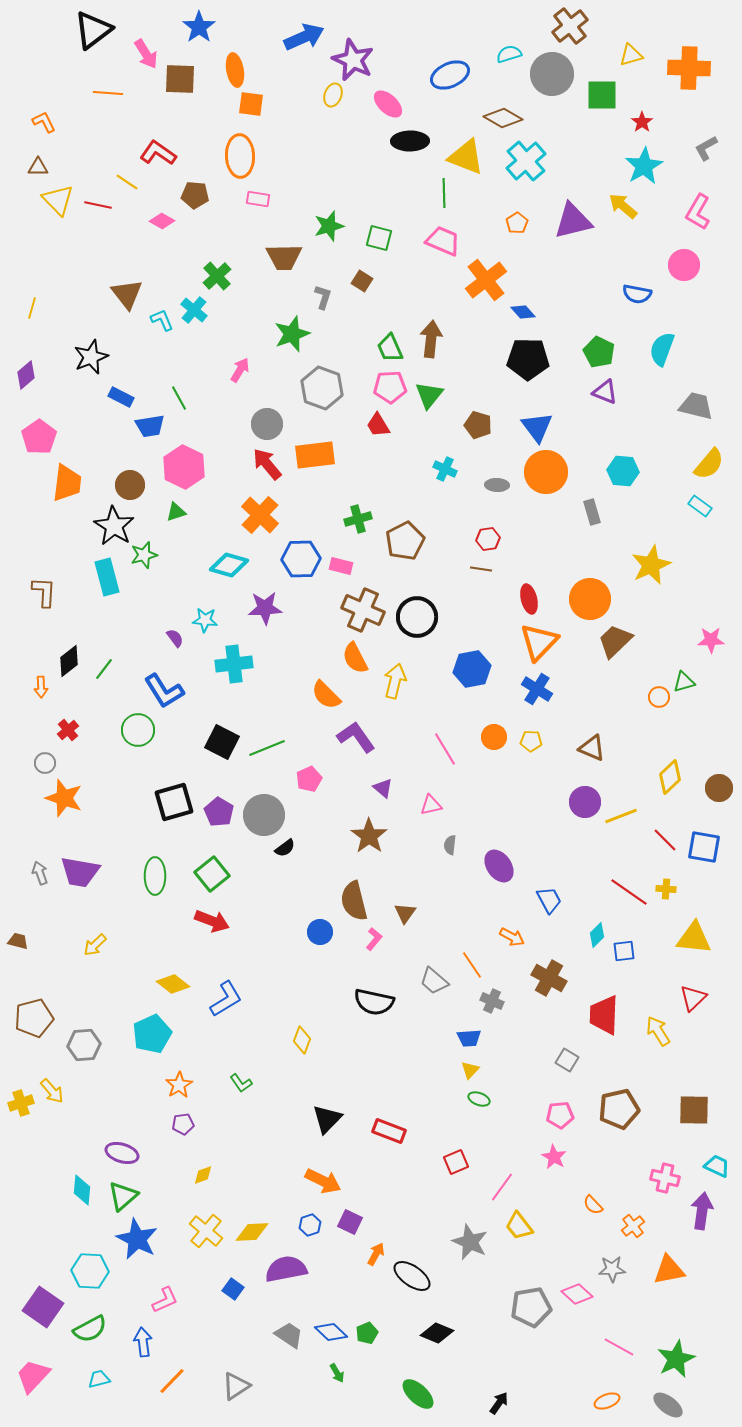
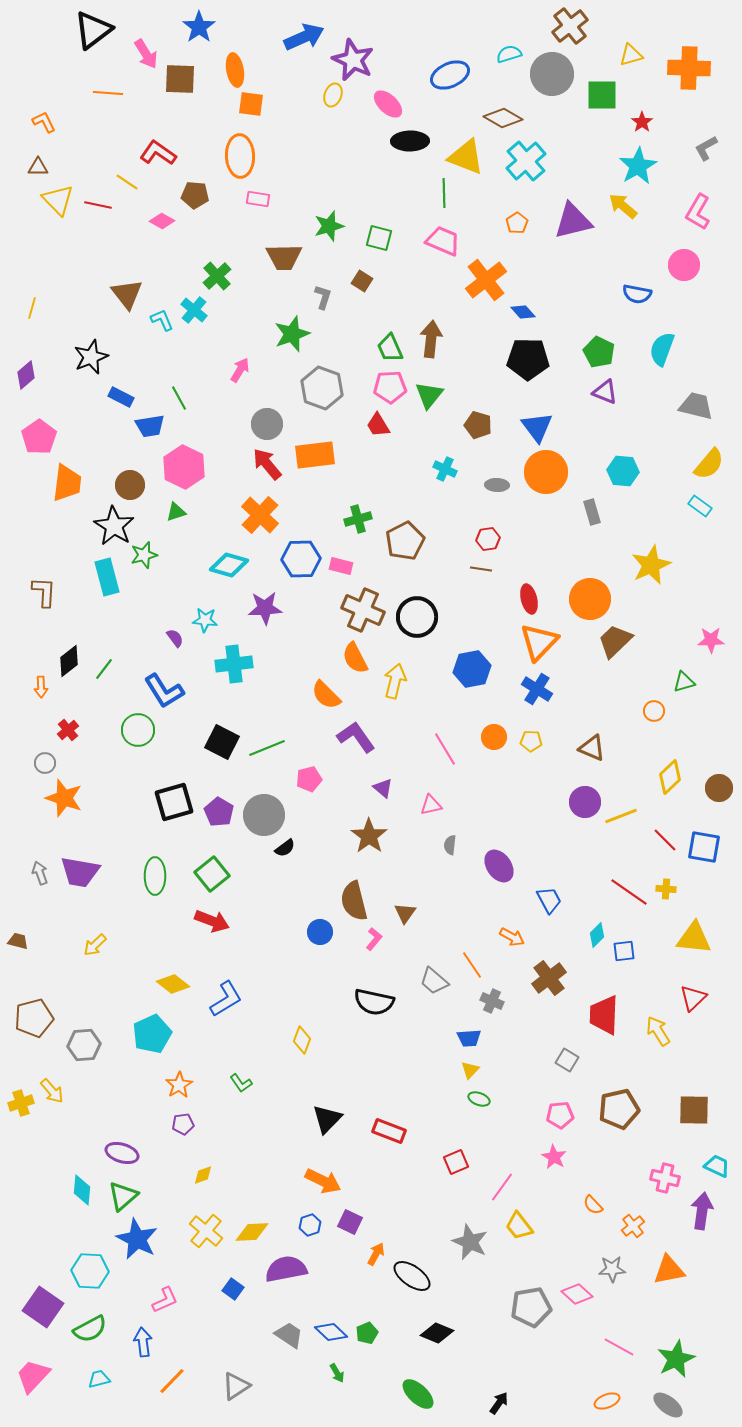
cyan star at (644, 166): moved 6 px left
orange circle at (659, 697): moved 5 px left, 14 px down
pink pentagon at (309, 779): rotated 10 degrees clockwise
brown cross at (549, 978): rotated 24 degrees clockwise
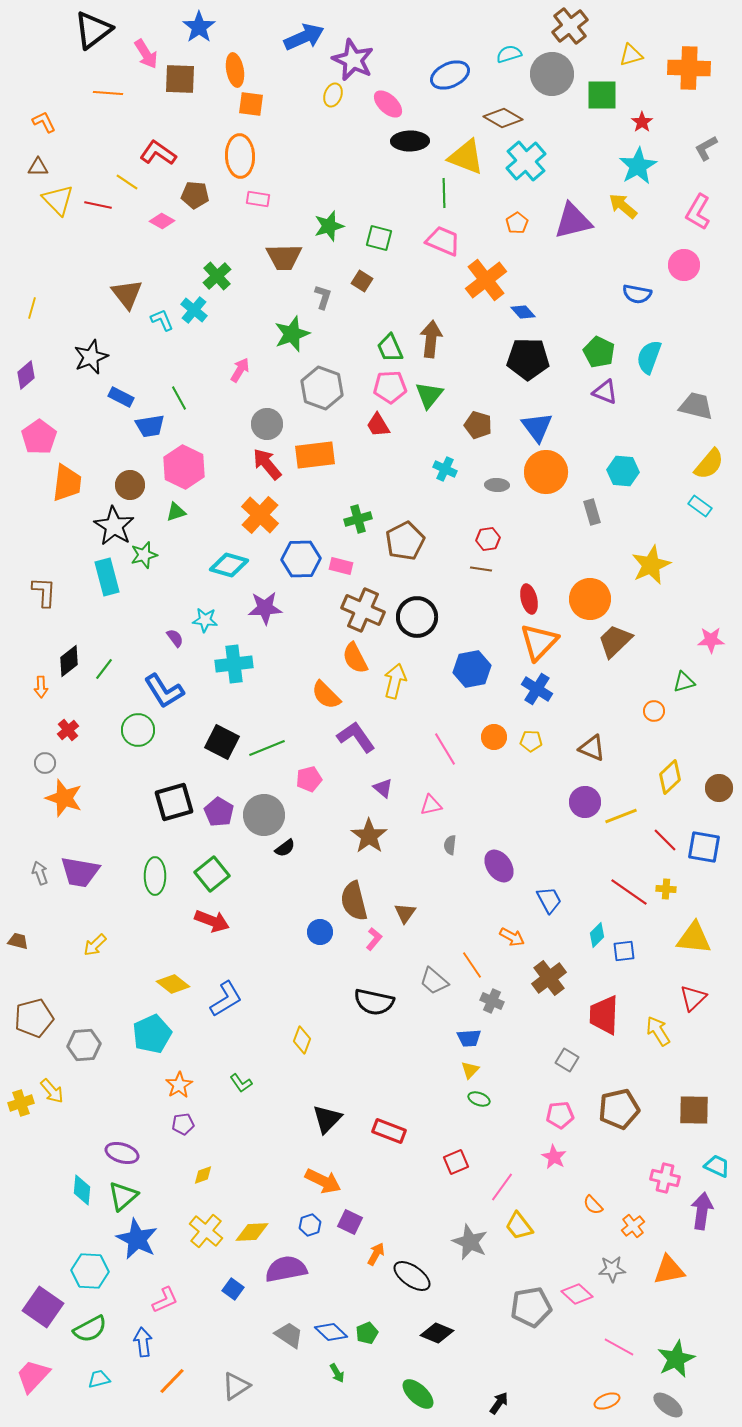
cyan semicircle at (662, 349): moved 13 px left, 8 px down
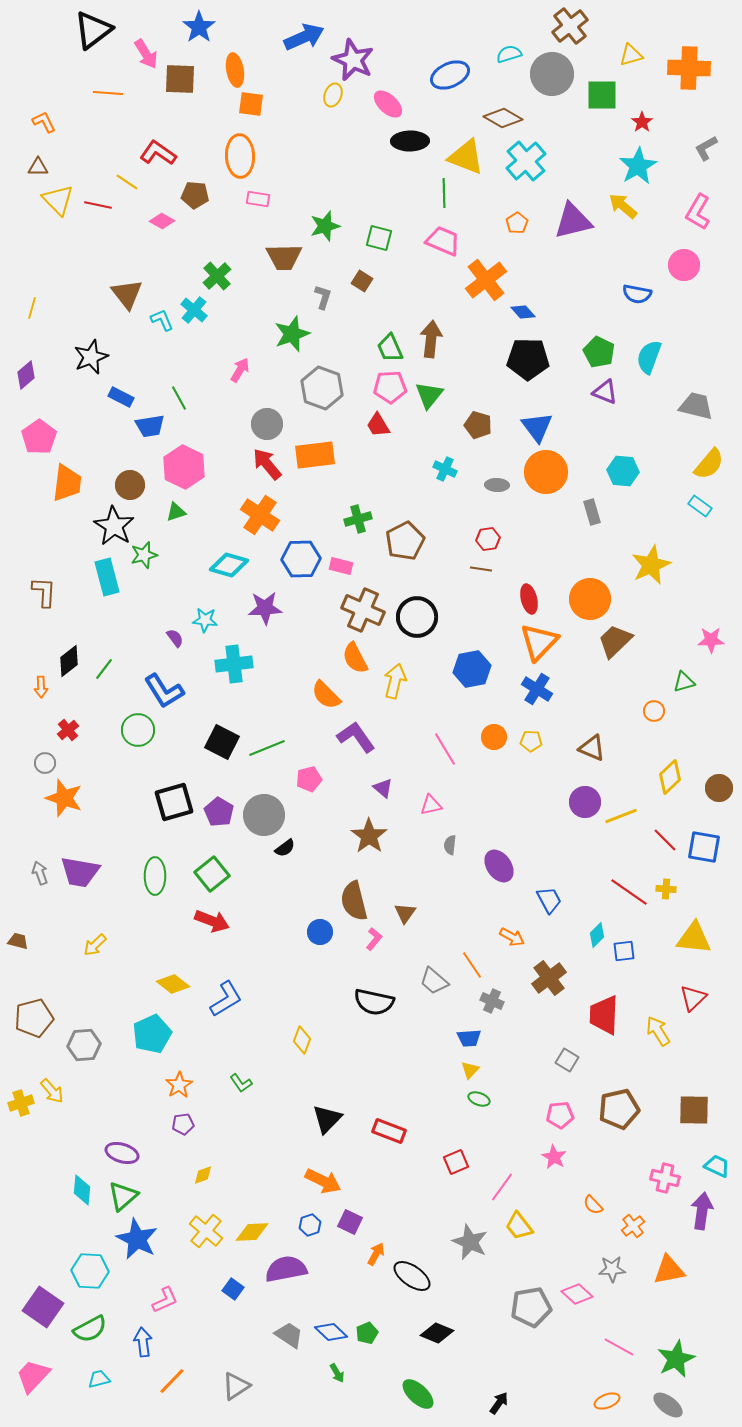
green star at (329, 226): moved 4 px left
orange cross at (260, 515): rotated 9 degrees counterclockwise
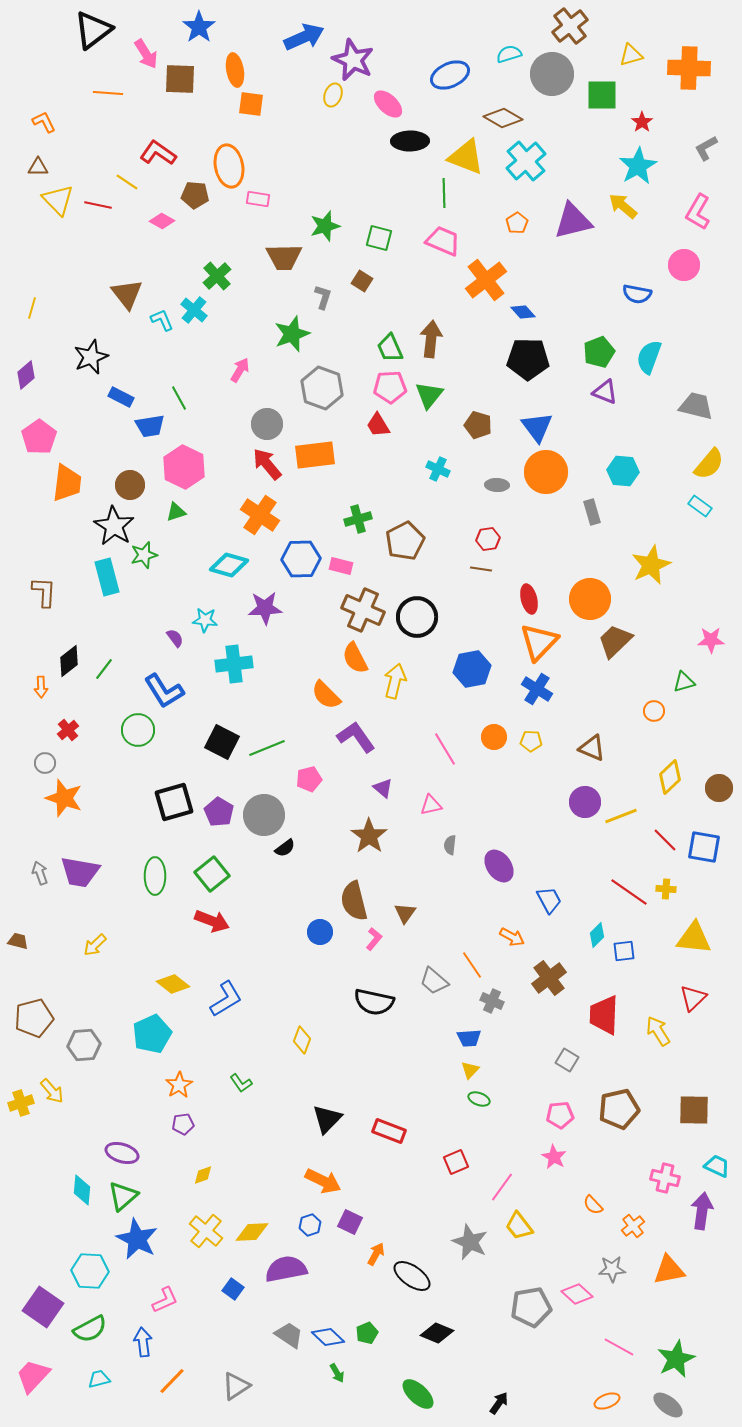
orange ellipse at (240, 156): moved 11 px left, 10 px down; rotated 9 degrees counterclockwise
green pentagon at (599, 352): rotated 24 degrees clockwise
cyan cross at (445, 469): moved 7 px left
blue diamond at (331, 1332): moved 3 px left, 5 px down
